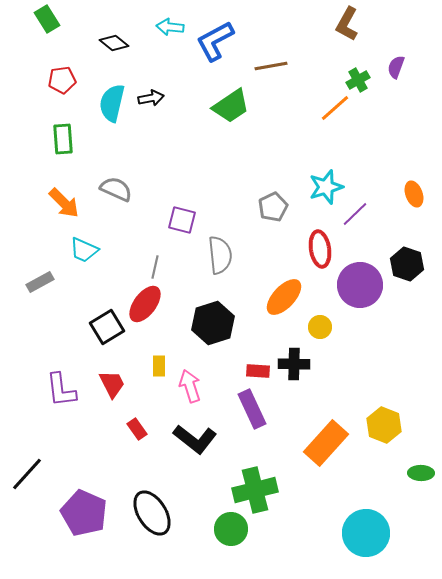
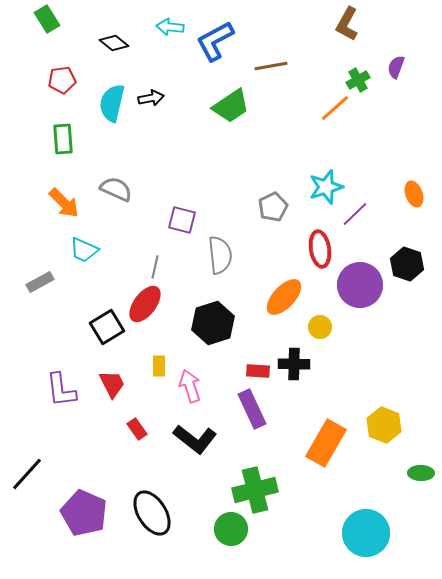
orange rectangle at (326, 443): rotated 12 degrees counterclockwise
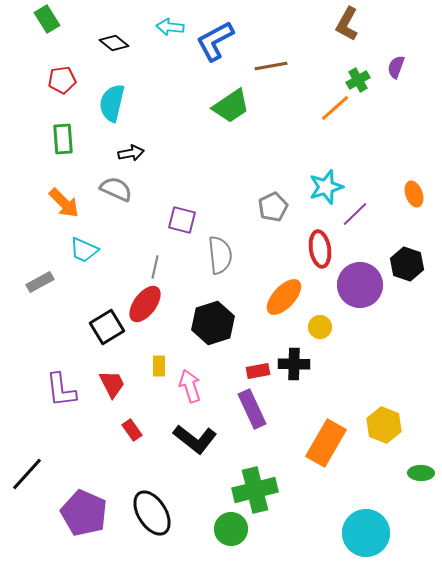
black arrow at (151, 98): moved 20 px left, 55 px down
red rectangle at (258, 371): rotated 15 degrees counterclockwise
red rectangle at (137, 429): moved 5 px left, 1 px down
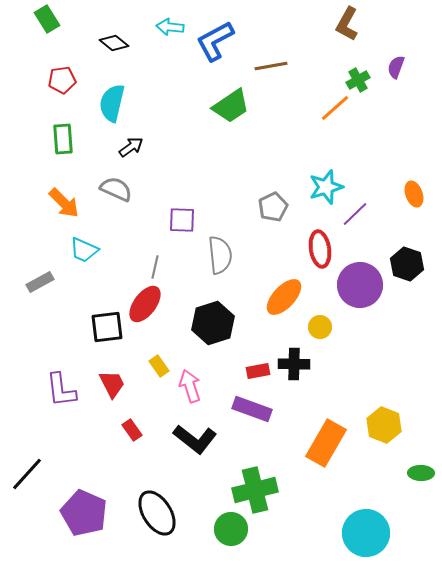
black arrow at (131, 153): moved 6 px up; rotated 25 degrees counterclockwise
purple square at (182, 220): rotated 12 degrees counterclockwise
black square at (107, 327): rotated 24 degrees clockwise
yellow rectangle at (159, 366): rotated 35 degrees counterclockwise
purple rectangle at (252, 409): rotated 45 degrees counterclockwise
black ellipse at (152, 513): moved 5 px right
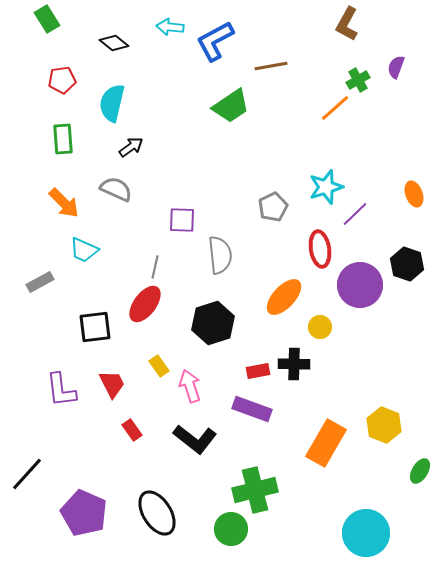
black square at (107, 327): moved 12 px left
green ellipse at (421, 473): moved 1 px left, 2 px up; rotated 60 degrees counterclockwise
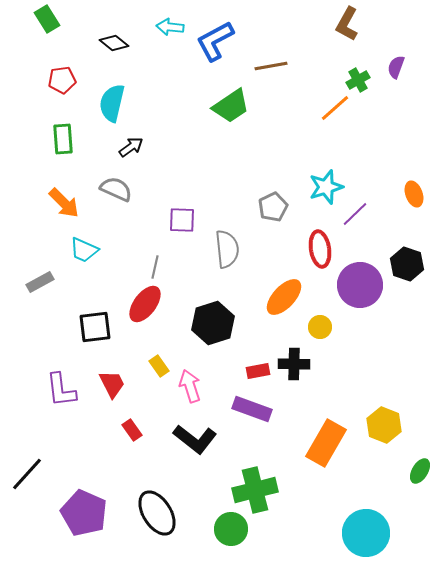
gray semicircle at (220, 255): moved 7 px right, 6 px up
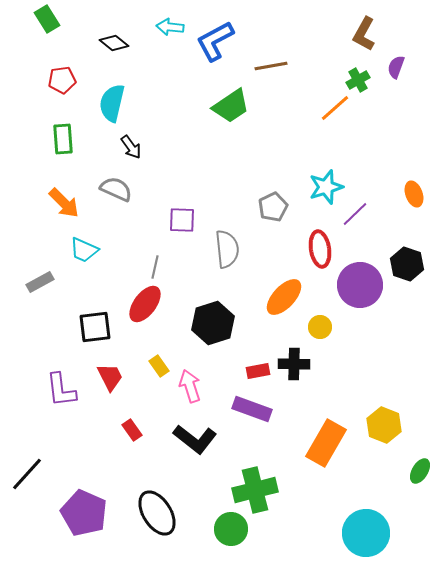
brown L-shape at (347, 24): moved 17 px right, 10 px down
black arrow at (131, 147): rotated 90 degrees clockwise
red trapezoid at (112, 384): moved 2 px left, 7 px up
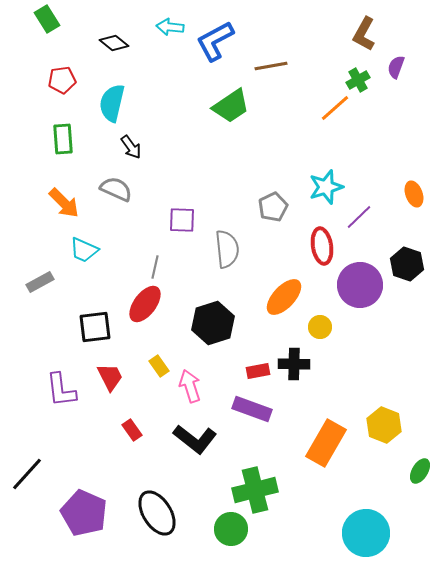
purple line at (355, 214): moved 4 px right, 3 px down
red ellipse at (320, 249): moved 2 px right, 3 px up
